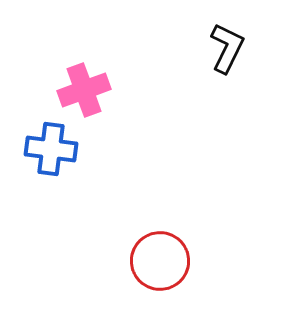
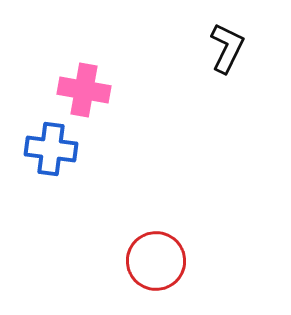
pink cross: rotated 30 degrees clockwise
red circle: moved 4 px left
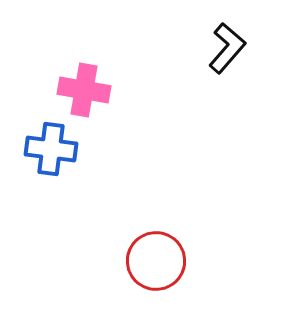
black L-shape: rotated 15 degrees clockwise
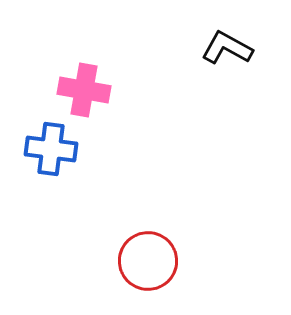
black L-shape: rotated 102 degrees counterclockwise
red circle: moved 8 px left
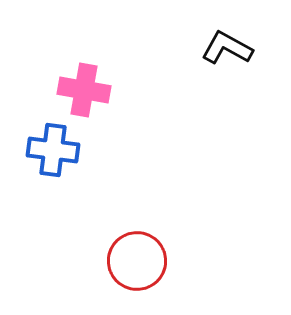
blue cross: moved 2 px right, 1 px down
red circle: moved 11 px left
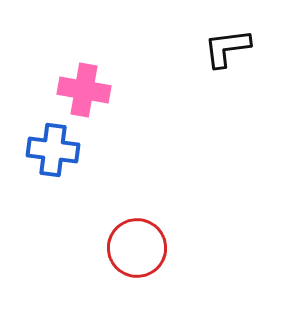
black L-shape: rotated 36 degrees counterclockwise
red circle: moved 13 px up
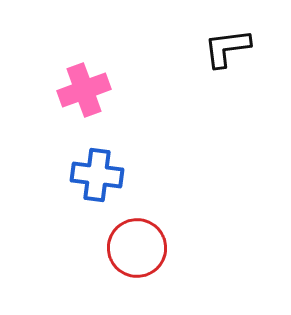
pink cross: rotated 30 degrees counterclockwise
blue cross: moved 44 px right, 25 px down
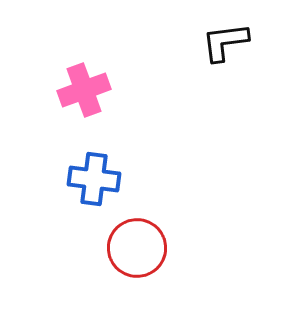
black L-shape: moved 2 px left, 6 px up
blue cross: moved 3 px left, 4 px down
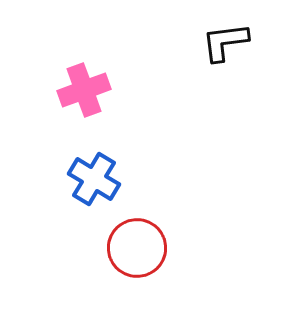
blue cross: rotated 24 degrees clockwise
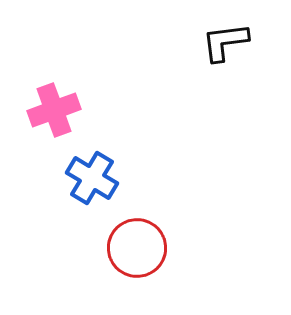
pink cross: moved 30 px left, 20 px down
blue cross: moved 2 px left, 1 px up
